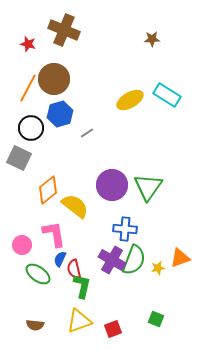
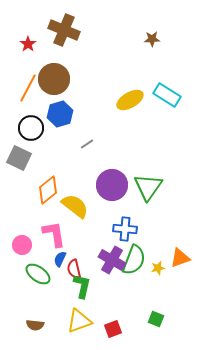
red star: rotated 21 degrees clockwise
gray line: moved 11 px down
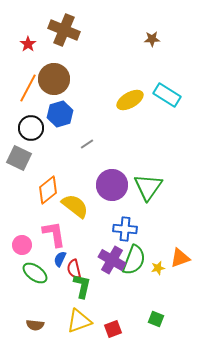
green ellipse: moved 3 px left, 1 px up
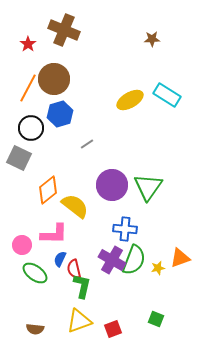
pink L-shape: rotated 100 degrees clockwise
brown semicircle: moved 4 px down
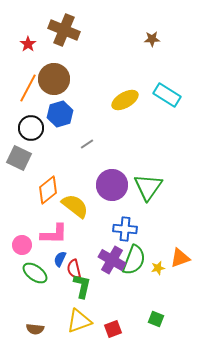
yellow ellipse: moved 5 px left
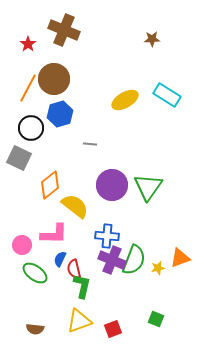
gray line: moved 3 px right; rotated 40 degrees clockwise
orange diamond: moved 2 px right, 5 px up
blue cross: moved 18 px left, 7 px down
purple cross: rotated 8 degrees counterclockwise
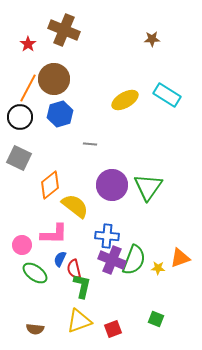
black circle: moved 11 px left, 11 px up
yellow star: rotated 16 degrees clockwise
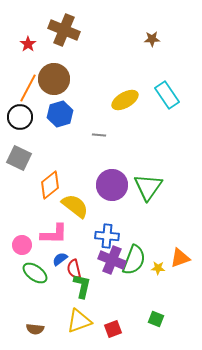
cyan rectangle: rotated 24 degrees clockwise
gray line: moved 9 px right, 9 px up
blue semicircle: rotated 28 degrees clockwise
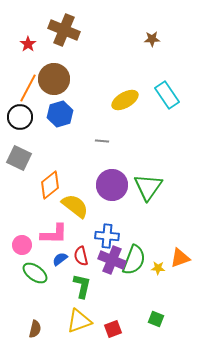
gray line: moved 3 px right, 6 px down
red semicircle: moved 7 px right, 13 px up
brown semicircle: rotated 84 degrees counterclockwise
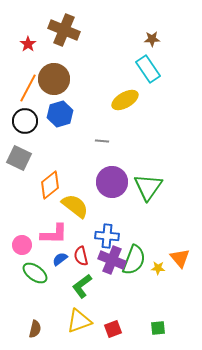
cyan rectangle: moved 19 px left, 26 px up
black circle: moved 5 px right, 4 px down
purple circle: moved 3 px up
orange triangle: rotated 50 degrees counterclockwise
green L-shape: rotated 140 degrees counterclockwise
green square: moved 2 px right, 9 px down; rotated 28 degrees counterclockwise
